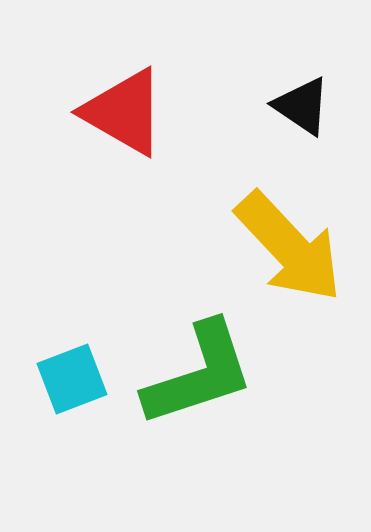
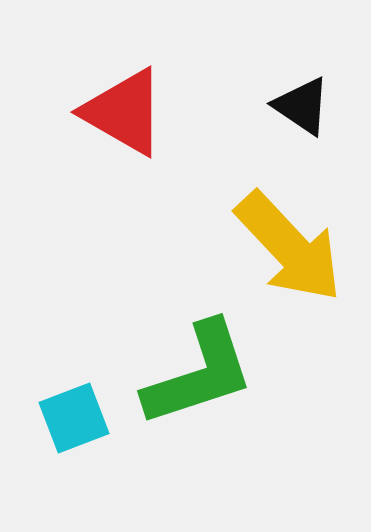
cyan square: moved 2 px right, 39 px down
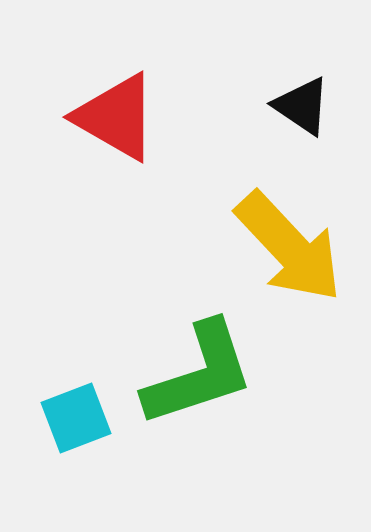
red triangle: moved 8 px left, 5 px down
cyan square: moved 2 px right
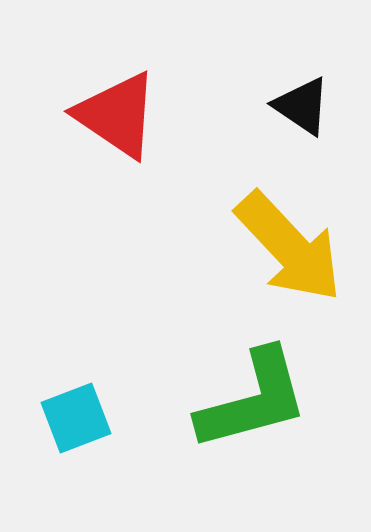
red triangle: moved 1 px right, 2 px up; rotated 4 degrees clockwise
green L-shape: moved 54 px right, 26 px down; rotated 3 degrees clockwise
